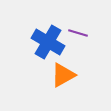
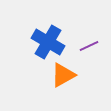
purple line: moved 11 px right, 13 px down; rotated 42 degrees counterclockwise
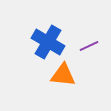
orange triangle: rotated 36 degrees clockwise
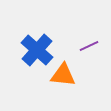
blue cross: moved 11 px left, 8 px down; rotated 12 degrees clockwise
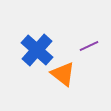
orange triangle: moved 1 px up; rotated 32 degrees clockwise
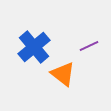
blue cross: moved 3 px left, 3 px up; rotated 8 degrees clockwise
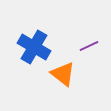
blue cross: rotated 20 degrees counterclockwise
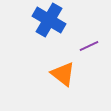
blue cross: moved 15 px right, 27 px up
